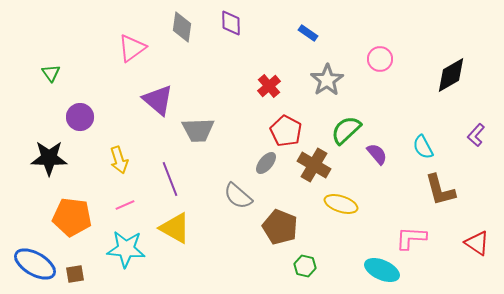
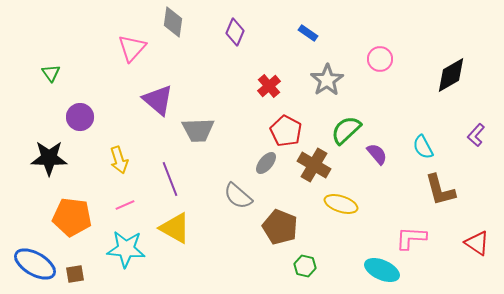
purple diamond: moved 4 px right, 9 px down; rotated 24 degrees clockwise
gray diamond: moved 9 px left, 5 px up
pink triangle: rotated 12 degrees counterclockwise
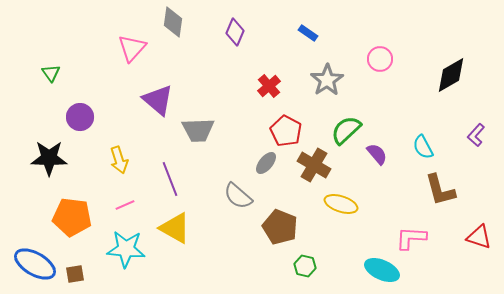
red triangle: moved 2 px right, 6 px up; rotated 16 degrees counterclockwise
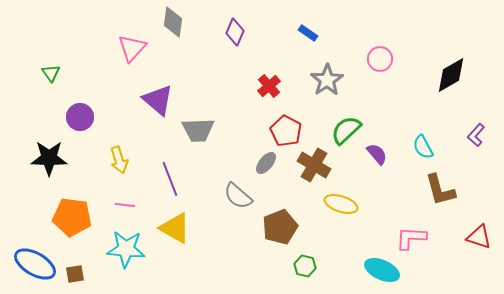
pink line: rotated 30 degrees clockwise
brown pentagon: rotated 28 degrees clockwise
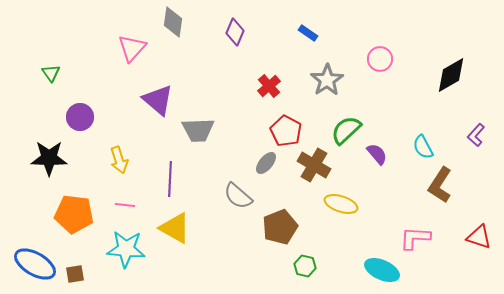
purple line: rotated 24 degrees clockwise
brown L-shape: moved 5 px up; rotated 48 degrees clockwise
orange pentagon: moved 2 px right, 3 px up
pink L-shape: moved 4 px right
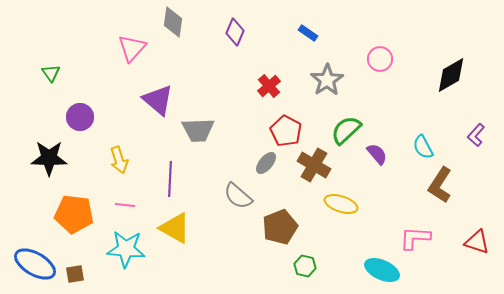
red triangle: moved 2 px left, 5 px down
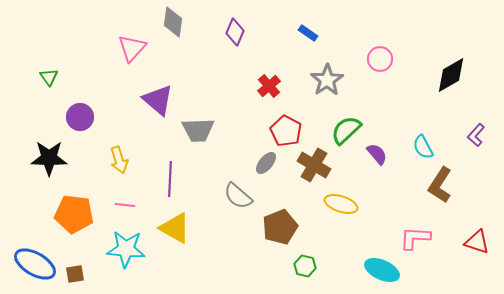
green triangle: moved 2 px left, 4 px down
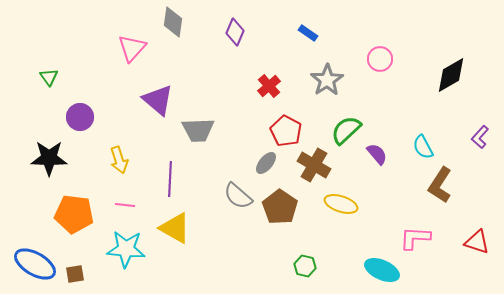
purple L-shape: moved 4 px right, 2 px down
brown pentagon: moved 20 px up; rotated 16 degrees counterclockwise
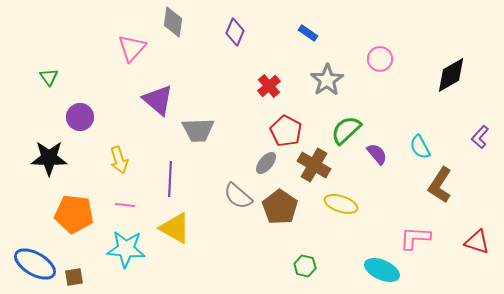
cyan semicircle: moved 3 px left
brown square: moved 1 px left, 3 px down
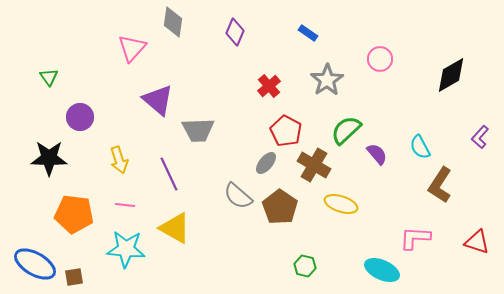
purple line: moved 1 px left, 5 px up; rotated 28 degrees counterclockwise
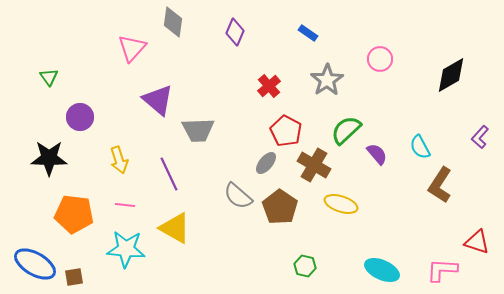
pink L-shape: moved 27 px right, 32 px down
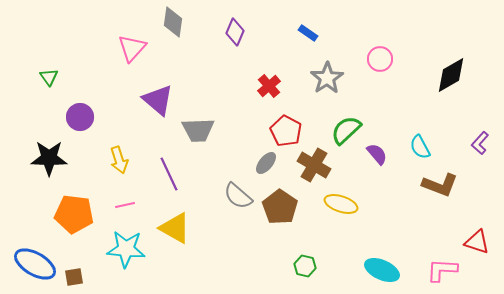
gray star: moved 2 px up
purple L-shape: moved 6 px down
brown L-shape: rotated 102 degrees counterclockwise
pink line: rotated 18 degrees counterclockwise
